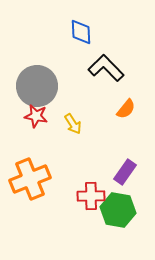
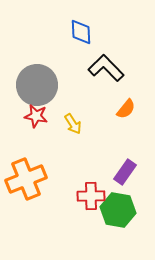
gray circle: moved 1 px up
orange cross: moved 4 px left
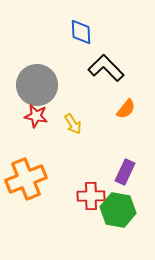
purple rectangle: rotated 10 degrees counterclockwise
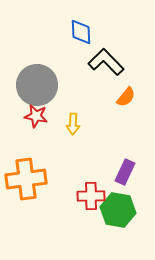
black L-shape: moved 6 px up
orange semicircle: moved 12 px up
yellow arrow: rotated 35 degrees clockwise
orange cross: rotated 15 degrees clockwise
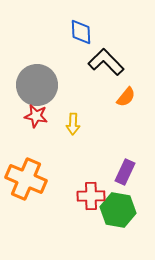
orange cross: rotated 30 degrees clockwise
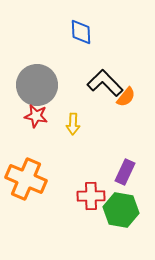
black L-shape: moved 1 px left, 21 px down
green hexagon: moved 3 px right
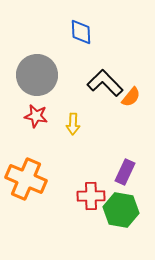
gray circle: moved 10 px up
orange semicircle: moved 5 px right
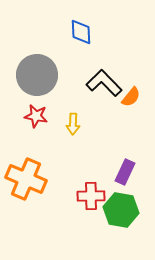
black L-shape: moved 1 px left
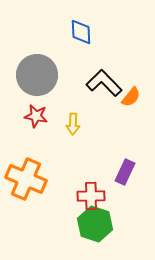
green hexagon: moved 26 px left, 14 px down; rotated 8 degrees clockwise
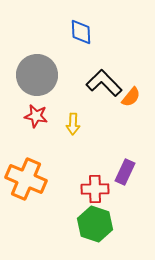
red cross: moved 4 px right, 7 px up
